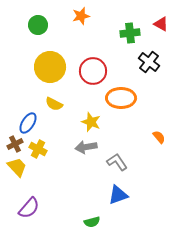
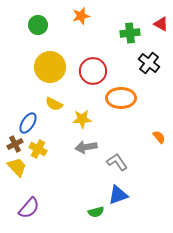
black cross: moved 1 px down
yellow star: moved 9 px left, 3 px up; rotated 24 degrees counterclockwise
green semicircle: moved 4 px right, 10 px up
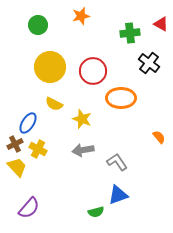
yellow star: rotated 24 degrees clockwise
gray arrow: moved 3 px left, 3 px down
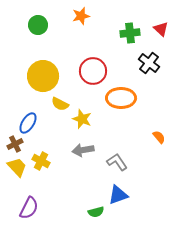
red triangle: moved 5 px down; rotated 14 degrees clockwise
yellow circle: moved 7 px left, 9 px down
yellow semicircle: moved 6 px right
yellow cross: moved 3 px right, 12 px down
purple semicircle: rotated 15 degrees counterclockwise
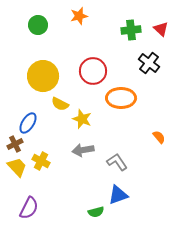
orange star: moved 2 px left
green cross: moved 1 px right, 3 px up
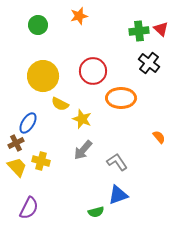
green cross: moved 8 px right, 1 px down
brown cross: moved 1 px right, 1 px up
gray arrow: rotated 40 degrees counterclockwise
yellow cross: rotated 12 degrees counterclockwise
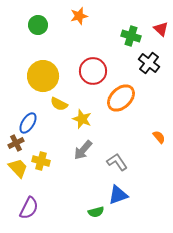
green cross: moved 8 px left, 5 px down; rotated 24 degrees clockwise
orange ellipse: rotated 44 degrees counterclockwise
yellow semicircle: moved 1 px left
yellow trapezoid: moved 1 px right, 1 px down
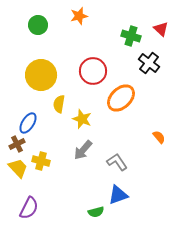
yellow circle: moved 2 px left, 1 px up
yellow semicircle: rotated 72 degrees clockwise
brown cross: moved 1 px right, 1 px down
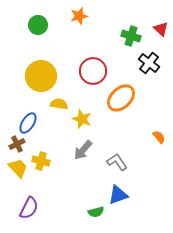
yellow circle: moved 1 px down
yellow semicircle: rotated 90 degrees clockwise
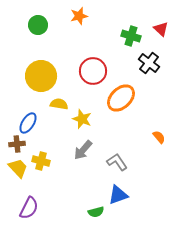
brown cross: rotated 21 degrees clockwise
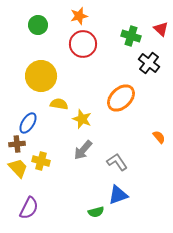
red circle: moved 10 px left, 27 px up
